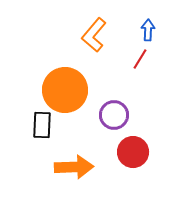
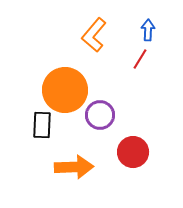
purple circle: moved 14 px left
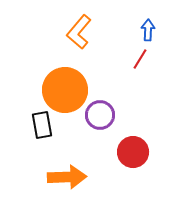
orange L-shape: moved 15 px left, 3 px up
black rectangle: rotated 12 degrees counterclockwise
orange arrow: moved 7 px left, 10 px down
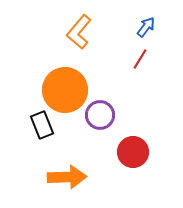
blue arrow: moved 2 px left, 3 px up; rotated 35 degrees clockwise
black rectangle: rotated 12 degrees counterclockwise
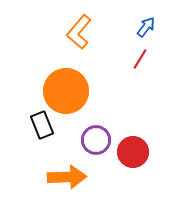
orange circle: moved 1 px right, 1 px down
purple circle: moved 4 px left, 25 px down
